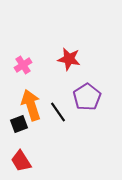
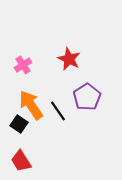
red star: rotated 15 degrees clockwise
orange arrow: rotated 16 degrees counterclockwise
black line: moved 1 px up
black square: rotated 36 degrees counterclockwise
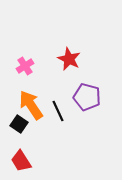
pink cross: moved 2 px right, 1 px down
purple pentagon: rotated 24 degrees counterclockwise
black line: rotated 10 degrees clockwise
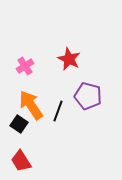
purple pentagon: moved 1 px right, 1 px up
black line: rotated 45 degrees clockwise
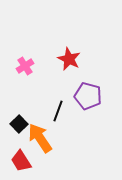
orange arrow: moved 9 px right, 33 px down
black square: rotated 12 degrees clockwise
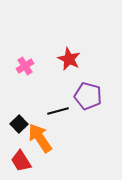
black line: rotated 55 degrees clockwise
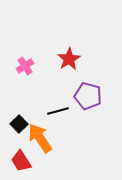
red star: rotated 15 degrees clockwise
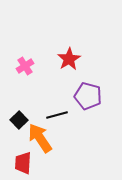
black line: moved 1 px left, 4 px down
black square: moved 4 px up
red trapezoid: moved 2 px right, 2 px down; rotated 35 degrees clockwise
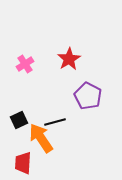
pink cross: moved 2 px up
purple pentagon: rotated 12 degrees clockwise
black line: moved 2 px left, 7 px down
black square: rotated 18 degrees clockwise
orange arrow: moved 1 px right
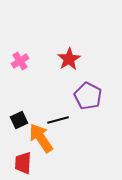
pink cross: moved 5 px left, 3 px up
black line: moved 3 px right, 2 px up
